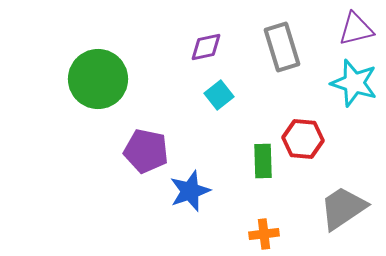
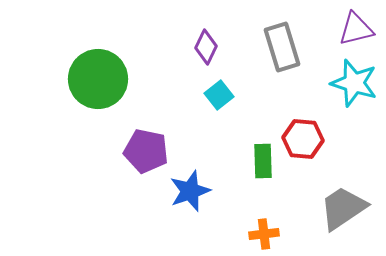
purple diamond: rotated 52 degrees counterclockwise
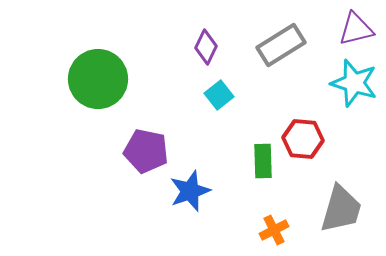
gray rectangle: moved 1 px left, 2 px up; rotated 75 degrees clockwise
gray trapezoid: moved 2 px left, 1 px down; rotated 140 degrees clockwise
orange cross: moved 10 px right, 4 px up; rotated 20 degrees counterclockwise
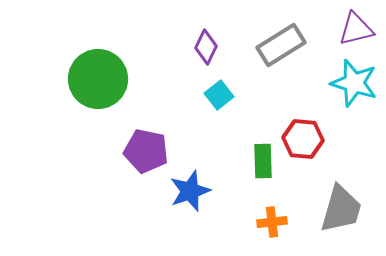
orange cross: moved 2 px left, 8 px up; rotated 20 degrees clockwise
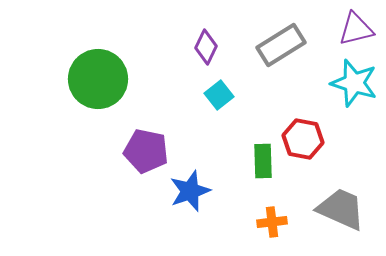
red hexagon: rotated 6 degrees clockwise
gray trapezoid: rotated 82 degrees counterclockwise
